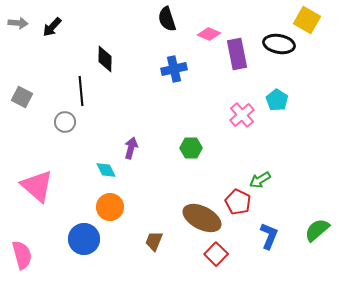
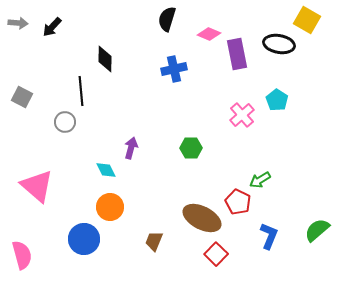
black semicircle: rotated 35 degrees clockwise
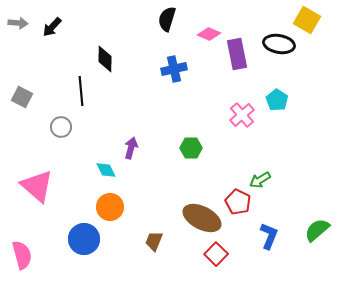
gray circle: moved 4 px left, 5 px down
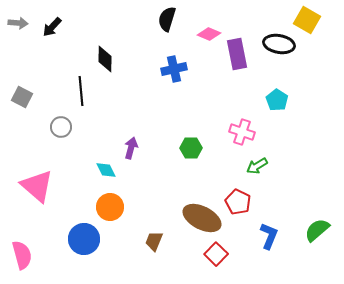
pink cross: moved 17 px down; rotated 30 degrees counterclockwise
green arrow: moved 3 px left, 14 px up
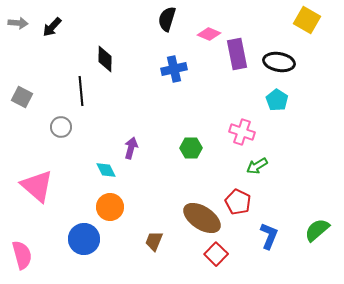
black ellipse: moved 18 px down
brown ellipse: rotated 6 degrees clockwise
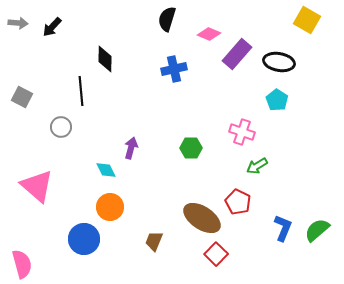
purple rectangle: rotated 52 degrees clockwise
blue L-shape: moved 14 px right, 8 px up
pink semicircle: moved 9 px down
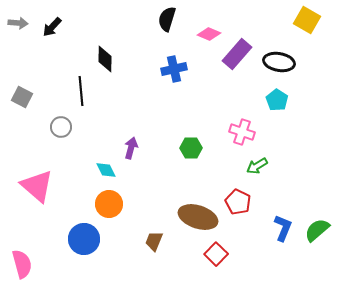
orange circle: moved 1 px left, 3 px up
brown ellipse: moved 4 px left, 1 px up; rotated 15 degrees counterclockwise
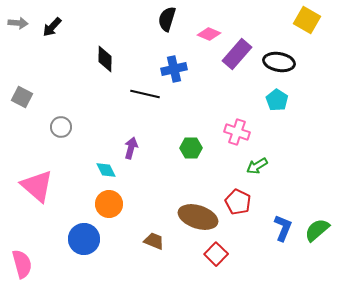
black line: moved 64 px right, 3 px down; rotated 72 degrees counterclockwise
pink cross: moved 5 px left
brown trapezoid: rotated 90 degrees clockwise
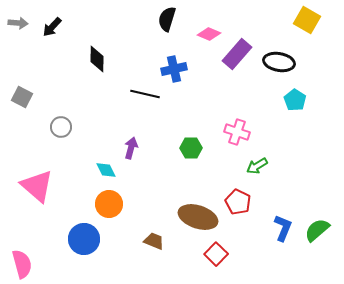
black diamond: moved 8 px left
cyan pentagon: moved 18 px right
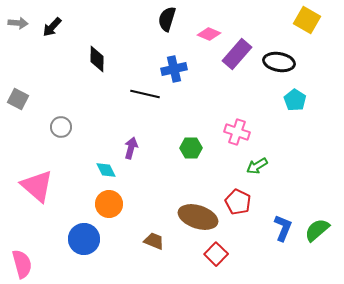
gray square: moved 4 px left, 2 px down
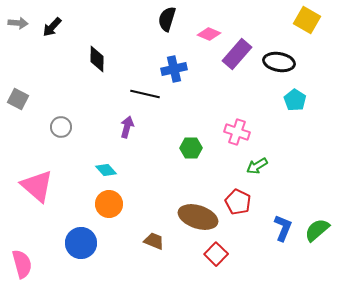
purple arrow: moved 4 px left, 21 px up
cyan diamond: rotated 15 degrees counterclockwise
blue circle: moved 3 px left, 4 px down
